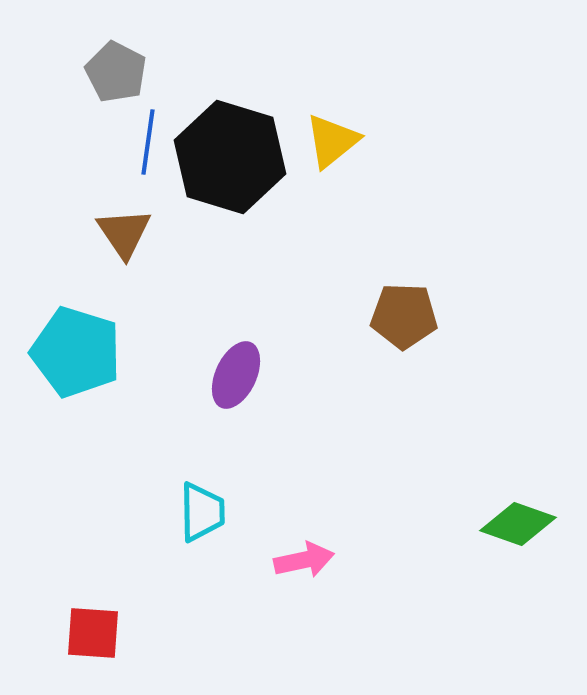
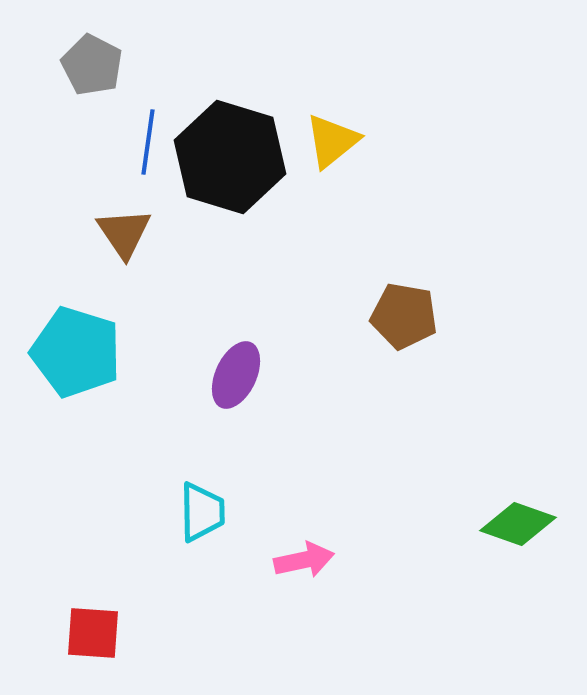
gray pentagon: moved 24 px left, 7 px up
brown pentagon: rotated 8 degrees clockwise
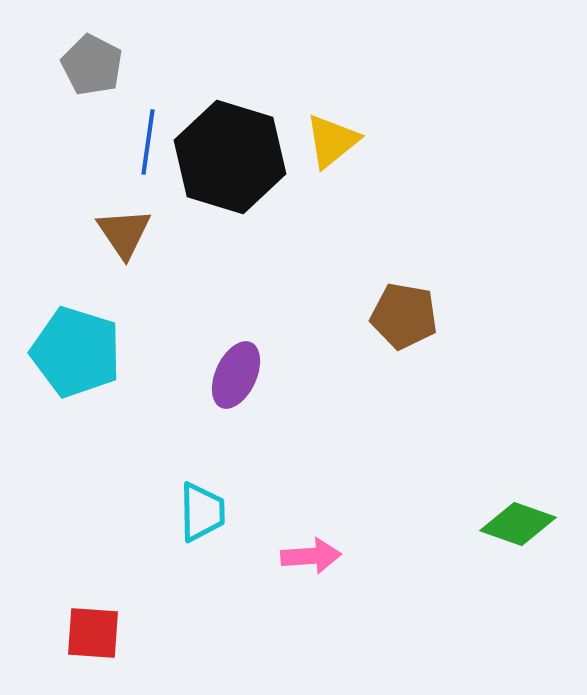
pink arrow: moved 7 px right, 4 px up; rotated 8 degrees clockwise
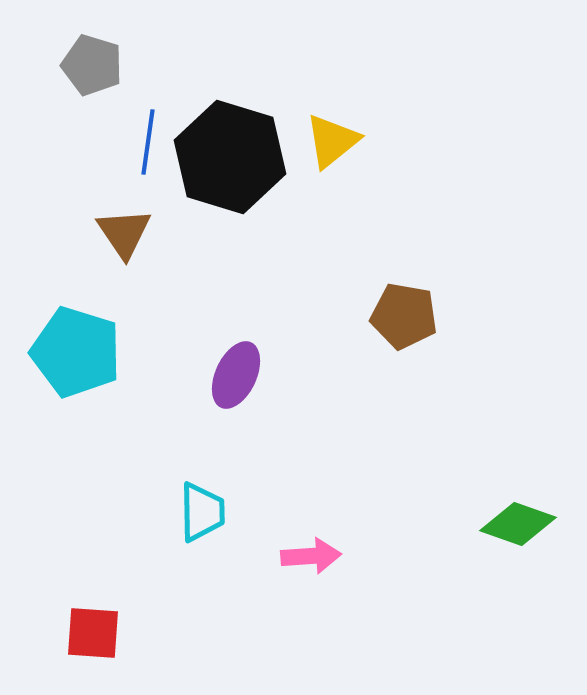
gray pentagon: rotated 10 degrees counterclockwise
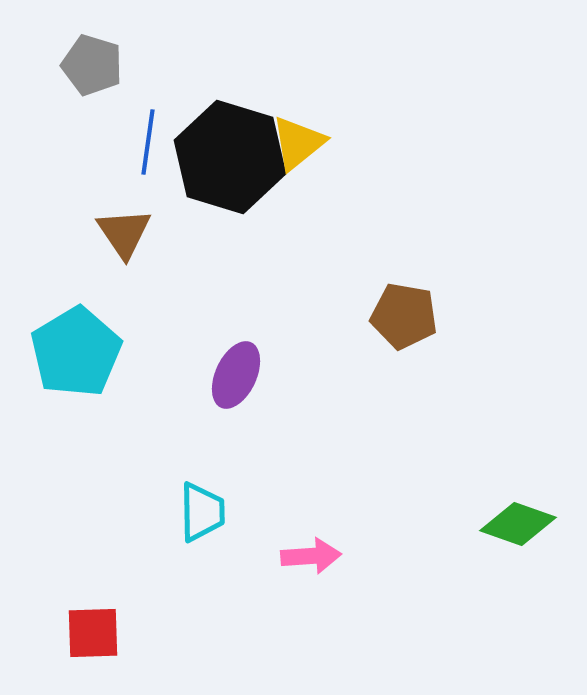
yellow triangle: moved 34 px left, 2 px down
cyan pentagon: rotated 24 degrees clockwise
red square: rotated 6 degrees counterclockwise
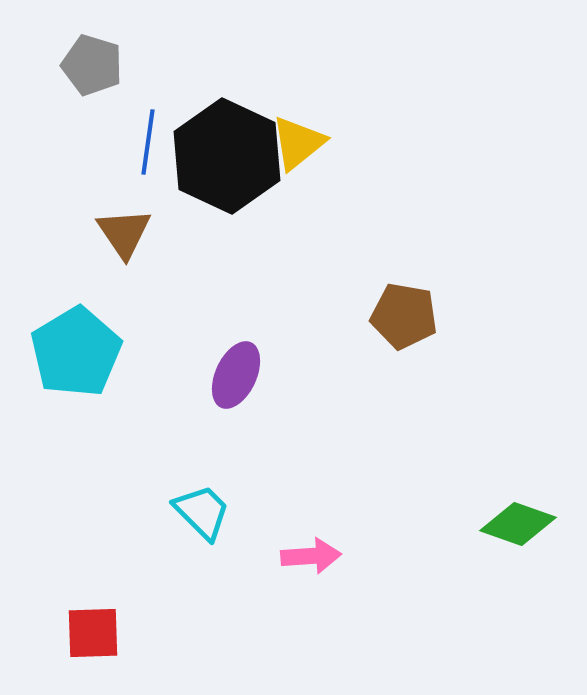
black hexagon: moved 3 px left, 1 px up; rotated 8 degrees clockwise
cyan trapezoid: rotated 44 degrees counterclockwise
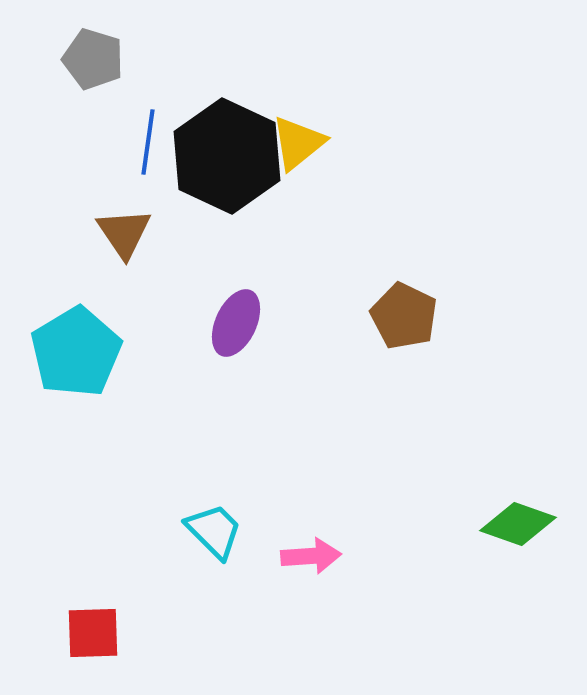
gray pentagon: moved 1 px right, 6 px up
brown pentagon: rotated 16 degrees clockwise
purple ellipse: moved 52 px up
cyan trapezoid: moved 12 px right, 19 px down
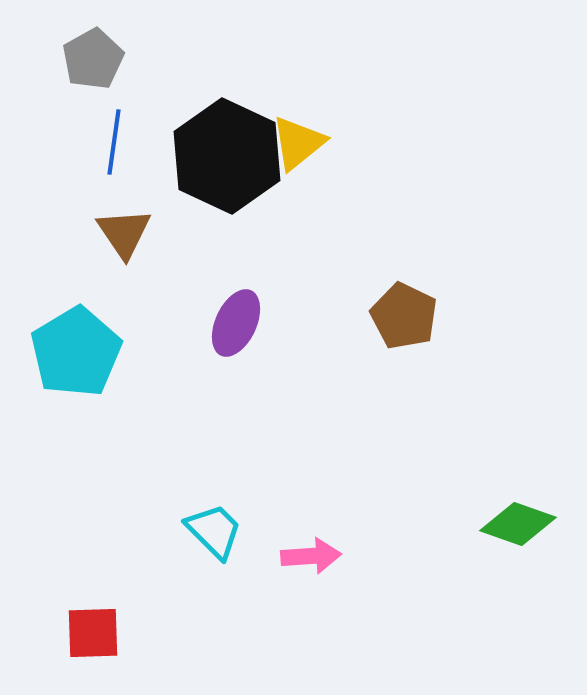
gray pentagon: rotated 26 degrees clockwise
blue line: moved 34 px left
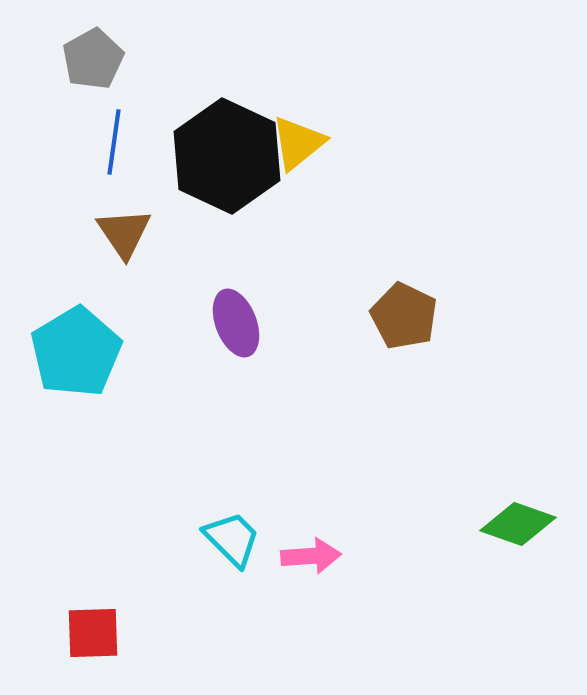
purple ellipse: rotated 46 degrees counterclockwise
cyan trapezoid: moved 18 px right, 8 px down
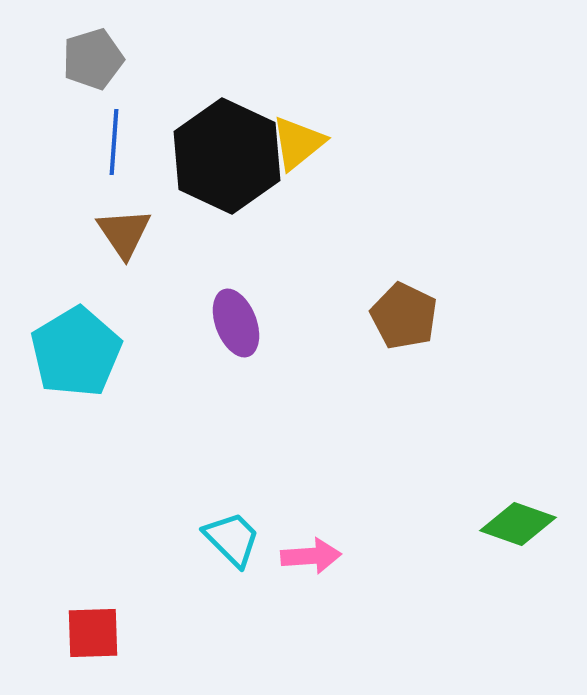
gray pentagon: rotated 12 degrees clockwise
blue line: rotated 4 degrees counterclockwise
